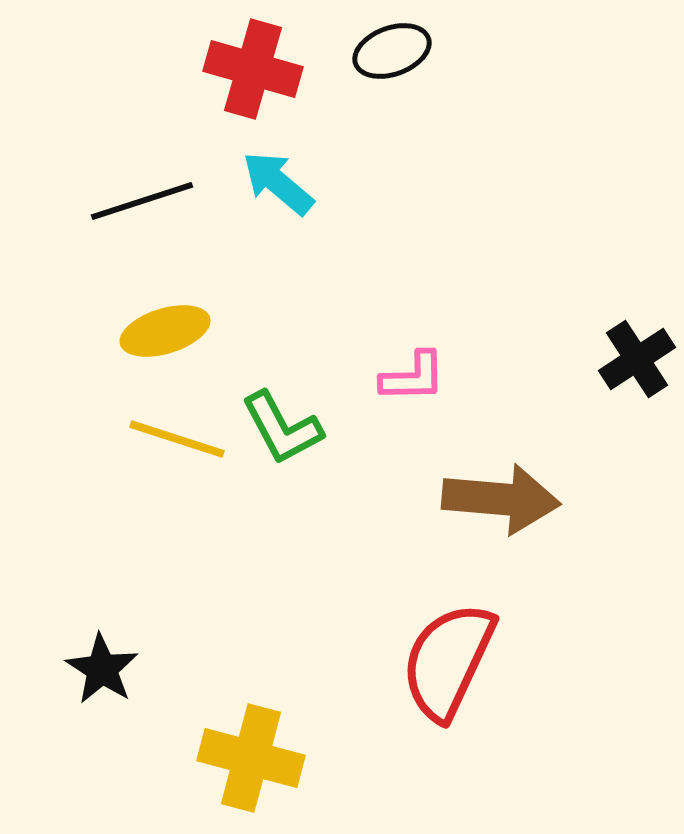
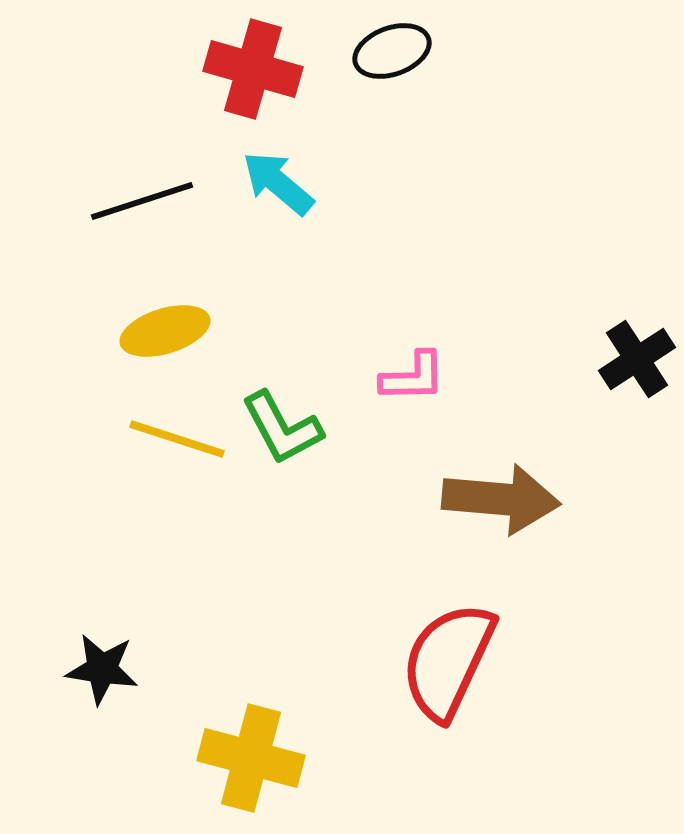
black star: rotated 24 degrees counterclockwise
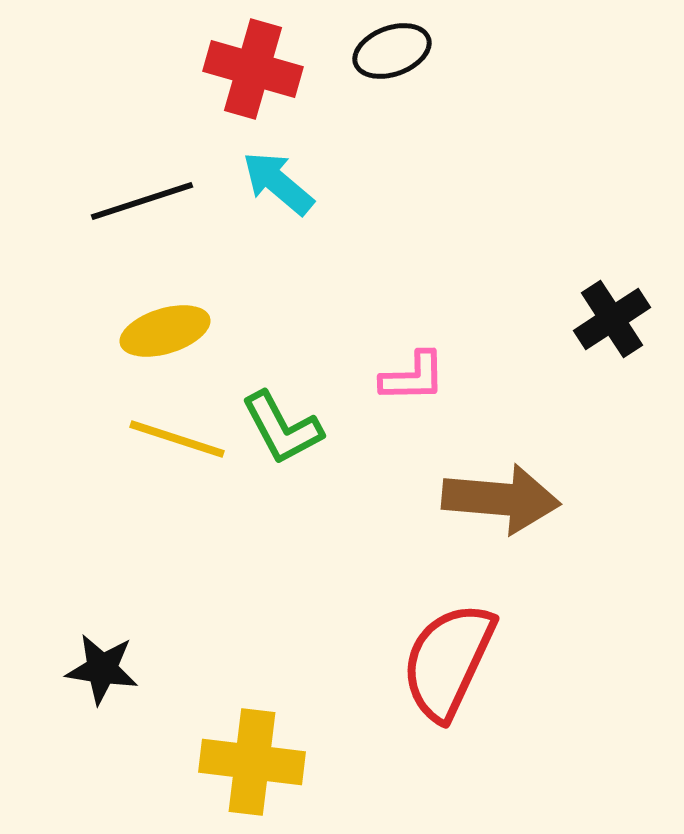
black cross: moved 25 px left, 40 px up
yellow cross: moved 1 px right, 4 px down; rotated 8 degrees counterclockwise
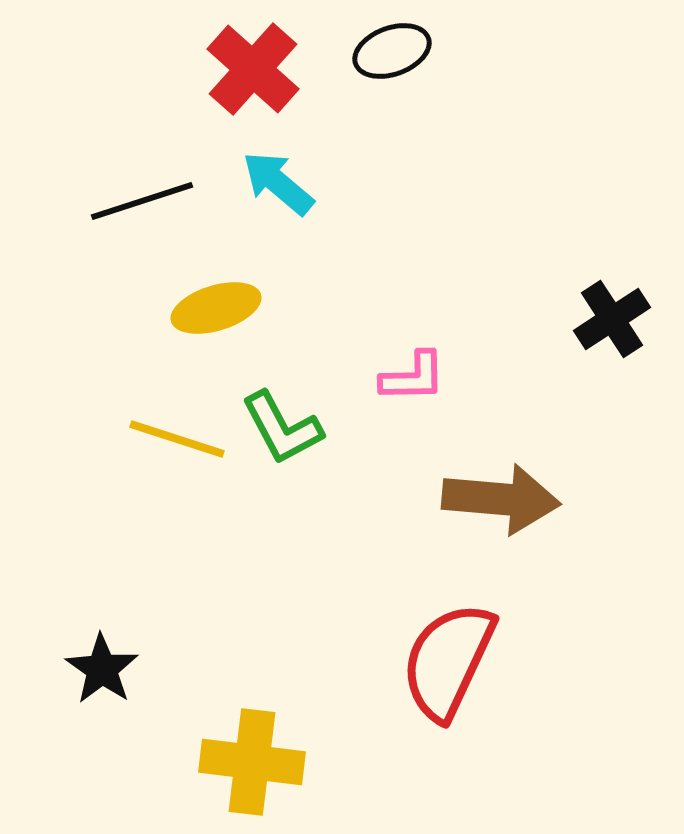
red cross: rotated 26 degrees clockwise
yellow ellipse: moved 51 px right, 23 px up
black star: rotated 26 degrees clockwise
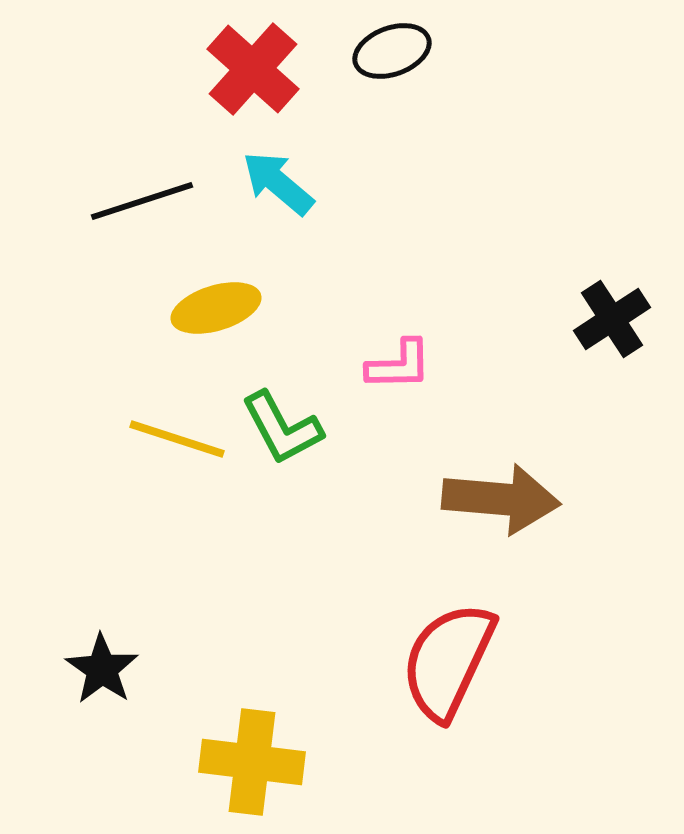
pink L-shape: moved 14 px left, 12 px up
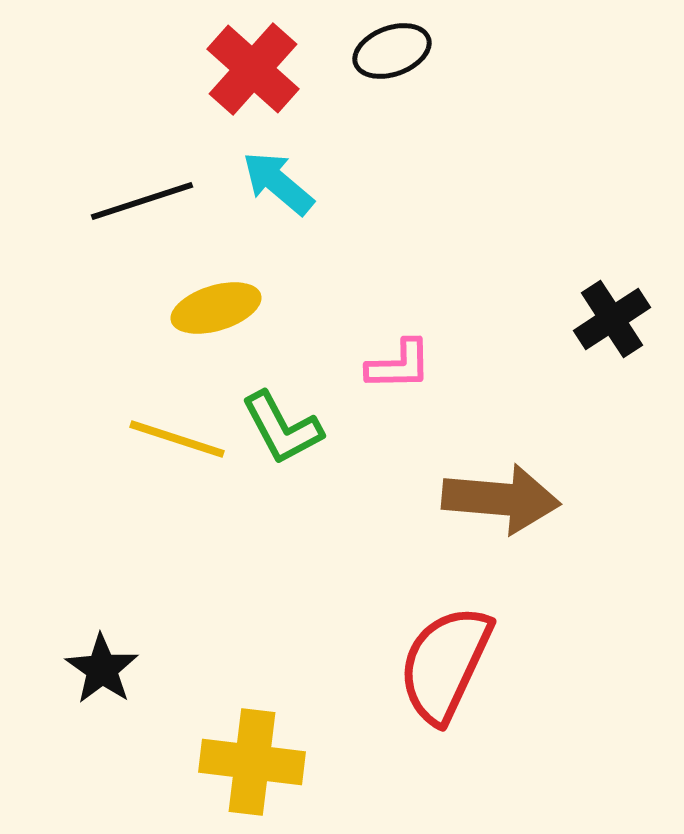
red semicircle: moved 3 px left, 3 px down
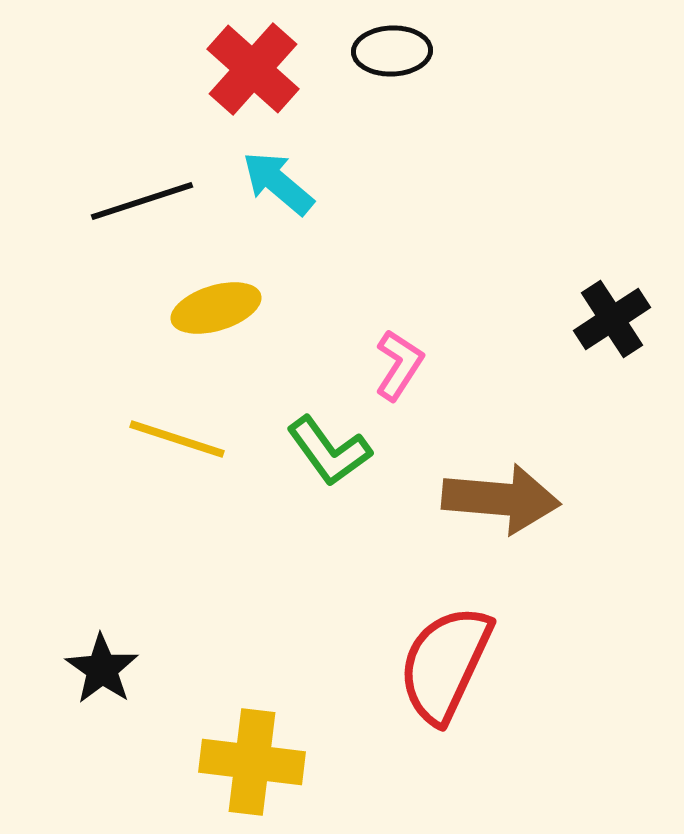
black ellipse: rotated 18 degrees clockwise
pink L-shape: rotated 56 degrees counterclockwise
green L-shape: moved 47 px right, 23 px down; rotated 8 degrees counterclockwise
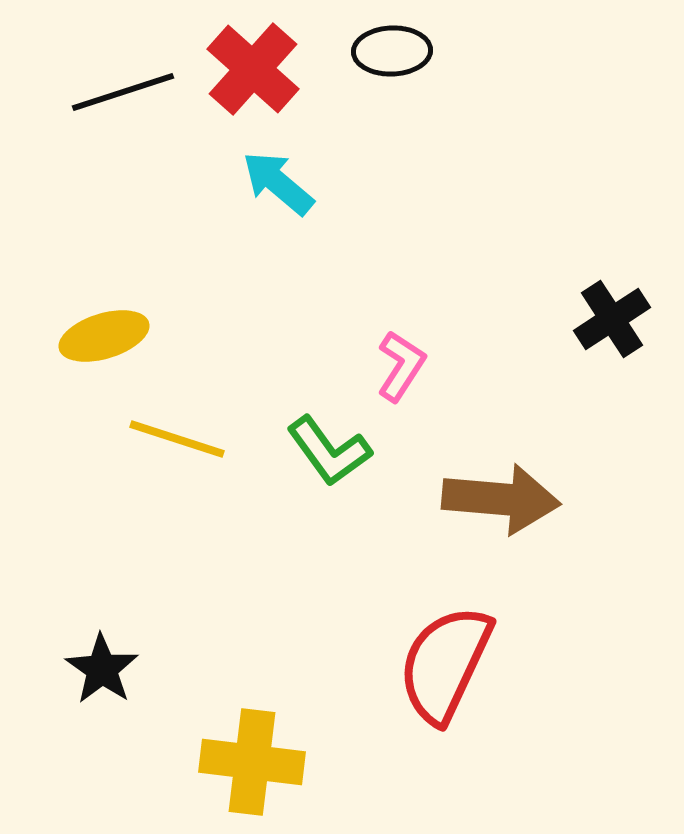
black line: moved 19 px left, 109 px up
yellow ellipse: moved 112 px left, 28 px down
pink L-shape: moved 2 px right, 1 px down
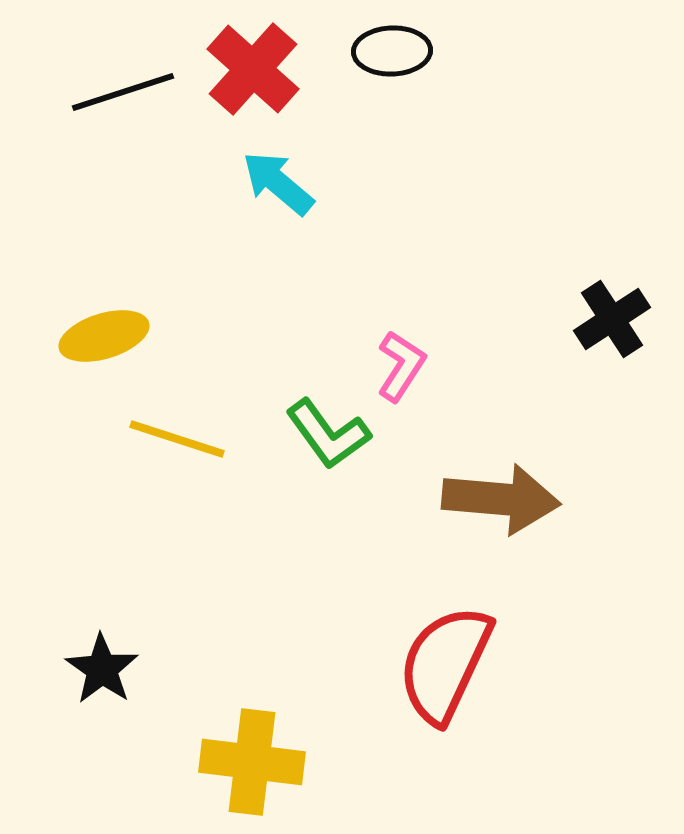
green L-shape: moved 1 px left, 17 px up
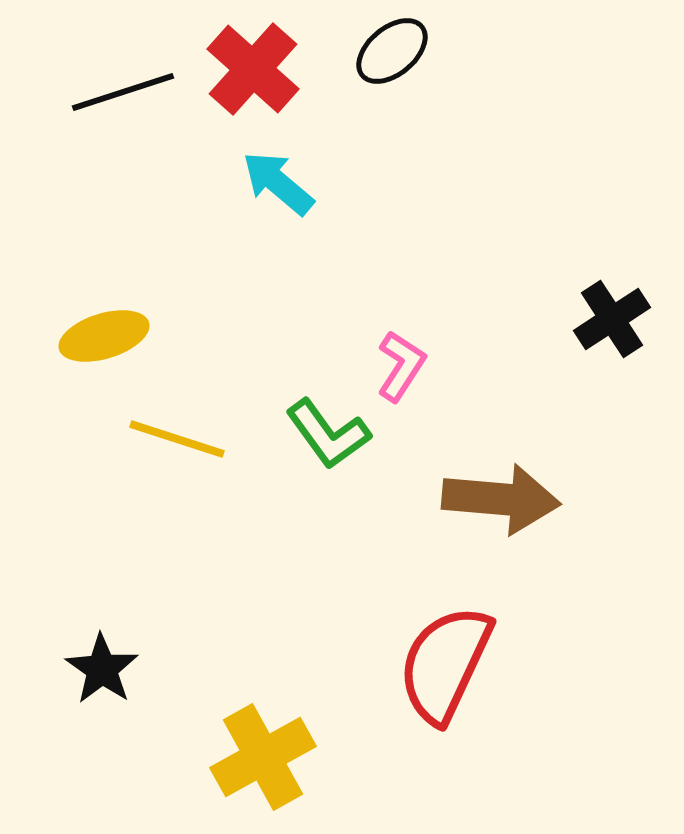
black ellipse: rotated 38 degrees counterclockwise
yellow cross: moved 11 px right, 5 px up; rotated 36 degrees counterclockwise
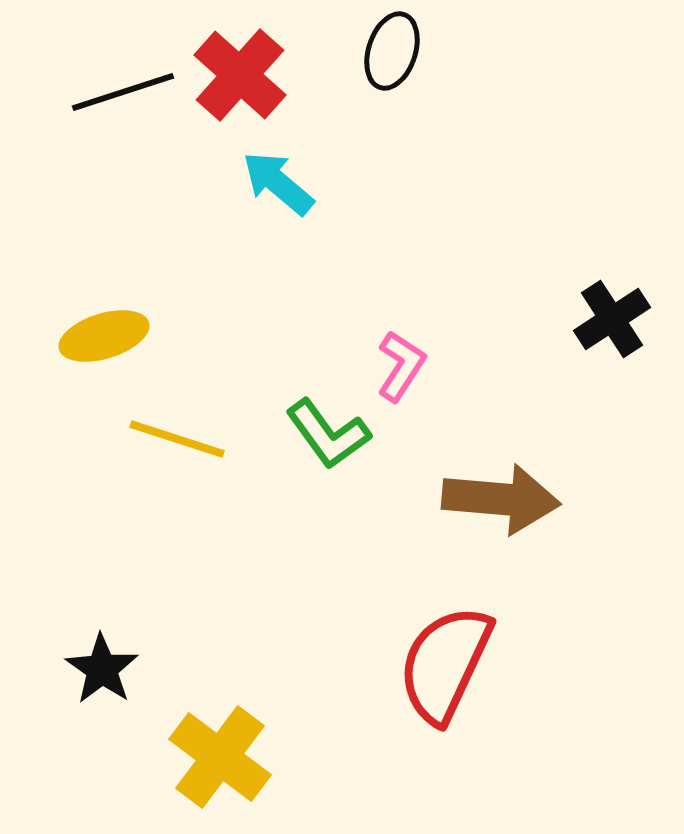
black ellipse: rotated 32 degrees counterclockwise
red cross: moved 13 px left, 6 px down
yellow cross: moved 43 px left; rotated 24 degrees counterclockwise
